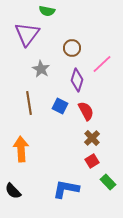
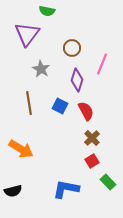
pink line: rotated 25 degrees counterclockwise
orange arrow: rotated 125 degrees clockwise
black semicircle: rotated 60 degrees counterclockwise
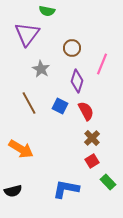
purple diamond: moved 1 px down
brown line: rotated 20 degrees counterclockwise
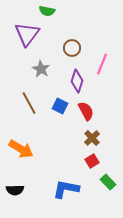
black semicircle: moved 2 px right, 1 px up; rotated 12 degrees clockwise
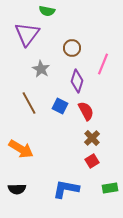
pink line: moved 1 px right
green rectangle: moved 2 px right, 6 px down; rotated 56 degrees counterclockwise
black semicircle: moved 2 px right, 1 px up
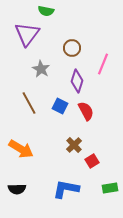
green semicircle: moved 1 px left
brown cross: moved 18 px left, 7 px down
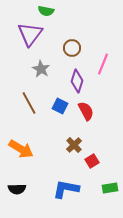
purple triangle: moved 3 px right
